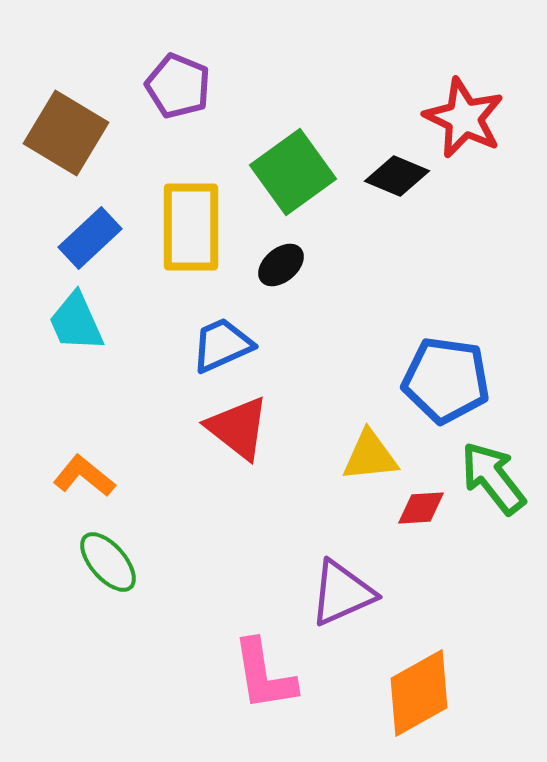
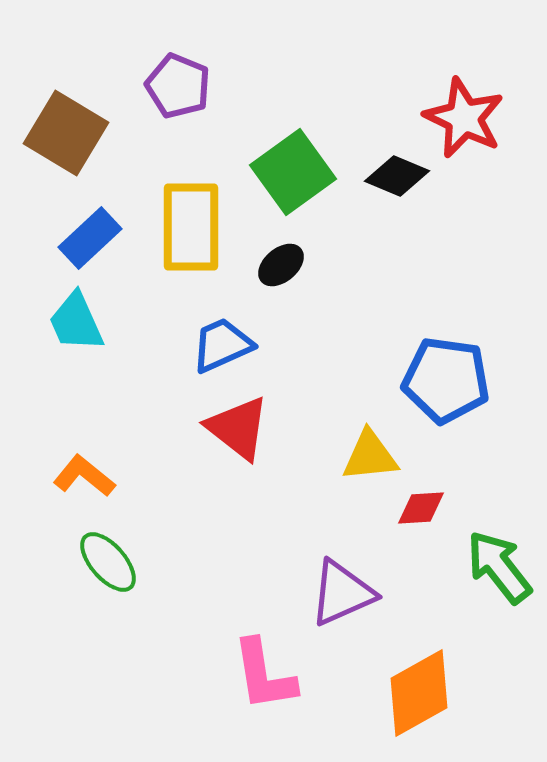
green arrow: moved 6 px right, 89 px down
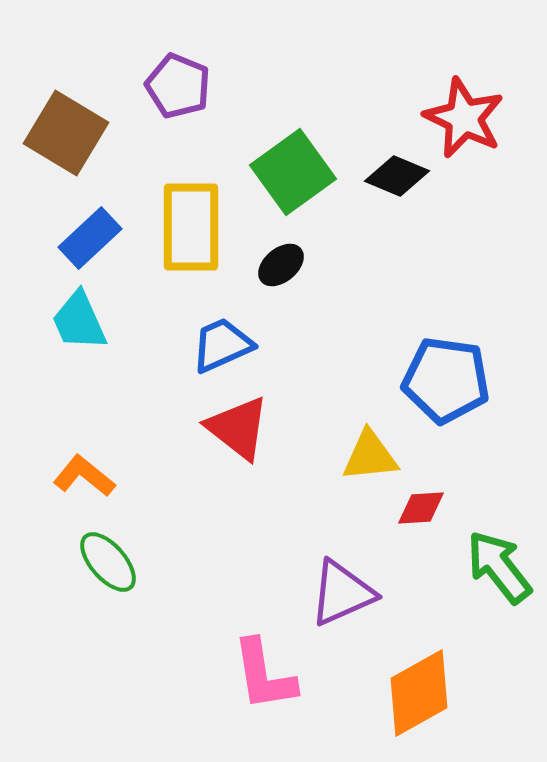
cyan trapezoid: moved 3 px right, 1 px up
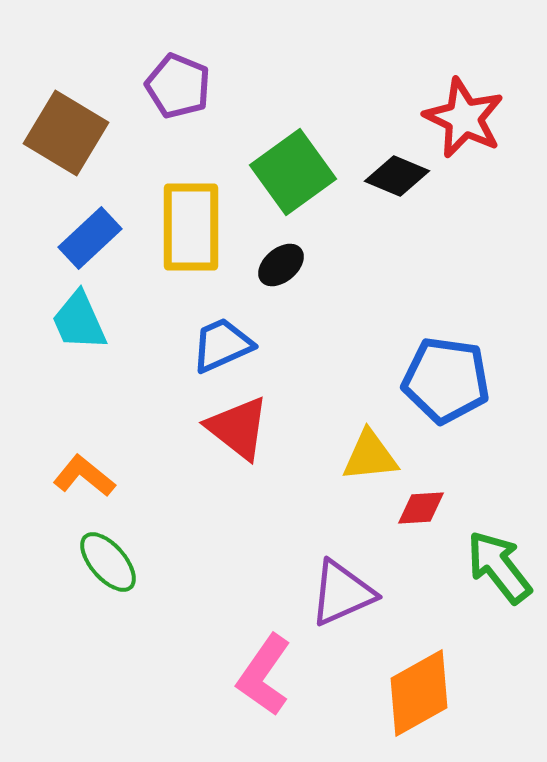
pink L-shape: rotated 44 degrees clockwise
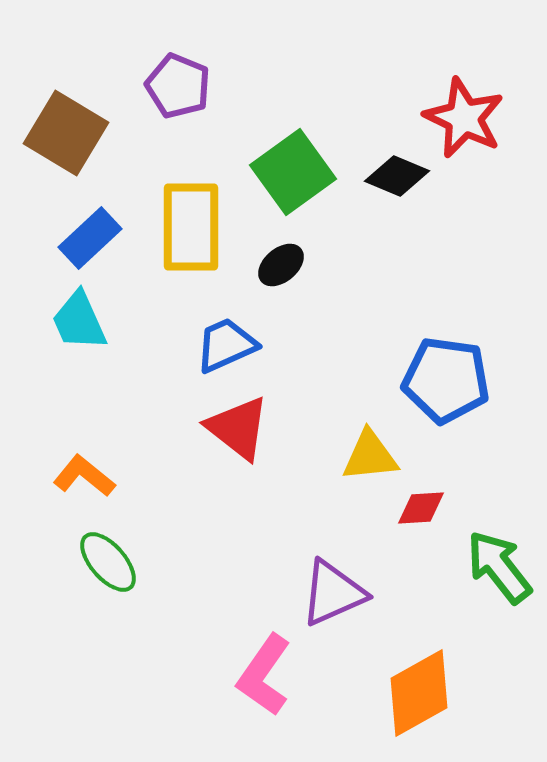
blue trapezoid: moved 4 px right
purple triangle: moved 9 px left
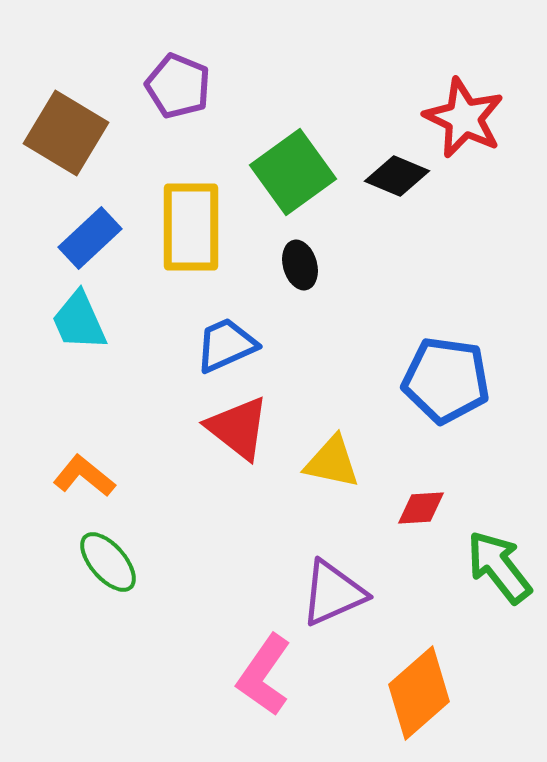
black ellipse: moved 19 px right; rotated 66 degrees counterclockwise
yellow triangle: moved 38 px left, 6 px down; rotated 18 degrees clockwise
orange diamond: rotated 12 degrees counterclockwise
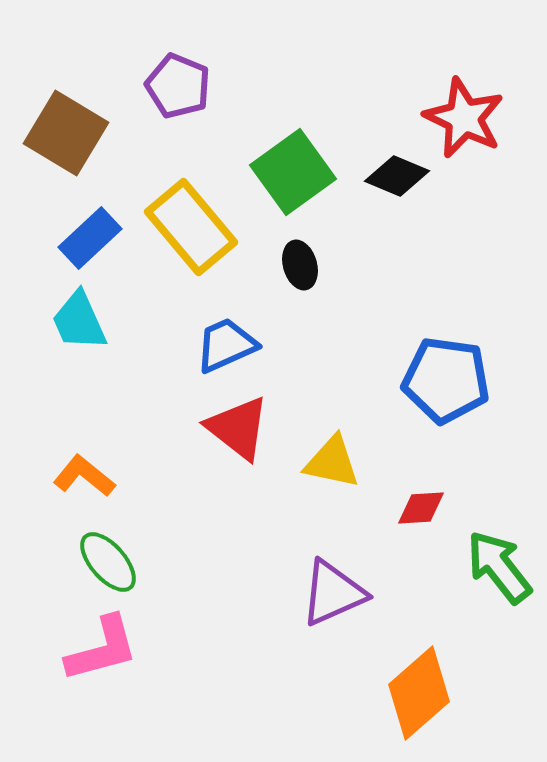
yellow rectangle: rotated 40 degrees counterclockwise
pink L-shape: moved 162 px left, 26 px up; rotated 140 degrees counterclockwise
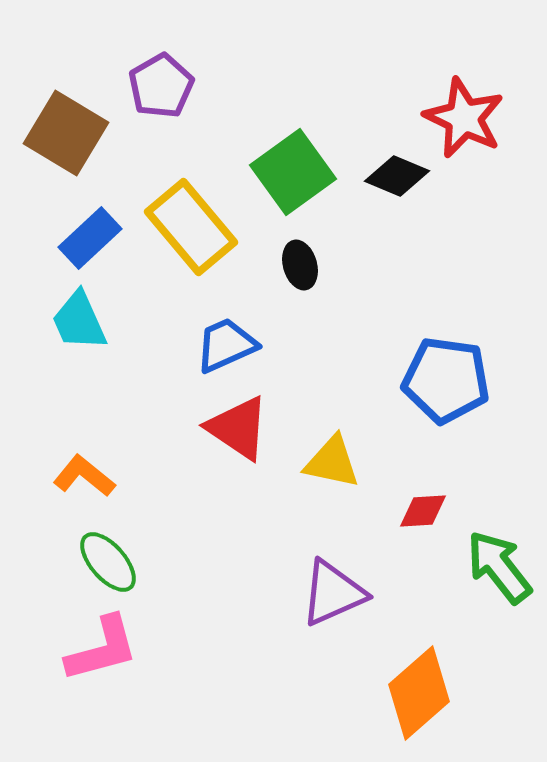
purple pentagon: moved 17 px left; rotated 20 degrees clockwise
red triangle: rotated 4 degrees counterclockwise
red diamond: moved 2 px right, 3 px down
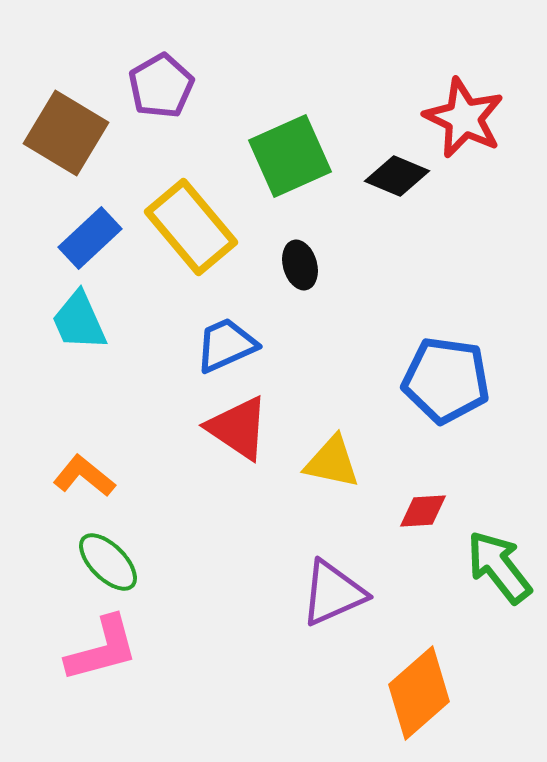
green square: moved 3 px left, 16 px up; rotated 12 degrees clockwise
green ellipse: rotated 4 degrees counterclockwise
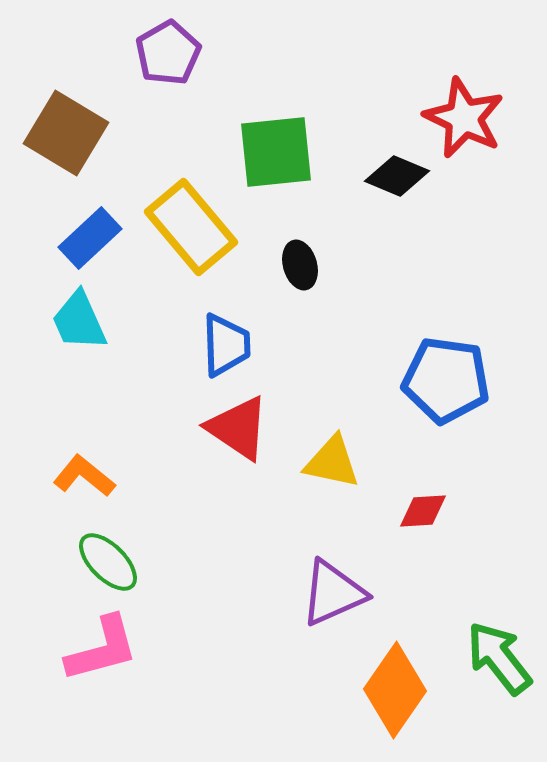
purple pentagon: moved 7 px right, 33 px up
green square: moved 14 px left, 4 px up; rotated 18 degrees clockwise
blue trapezoid: rotated 112 degrees clockwise
green arrow: moved 91 px down
orange diamond: moved 24 px left, 3 px up; rotated 14 degrees counterclockwise
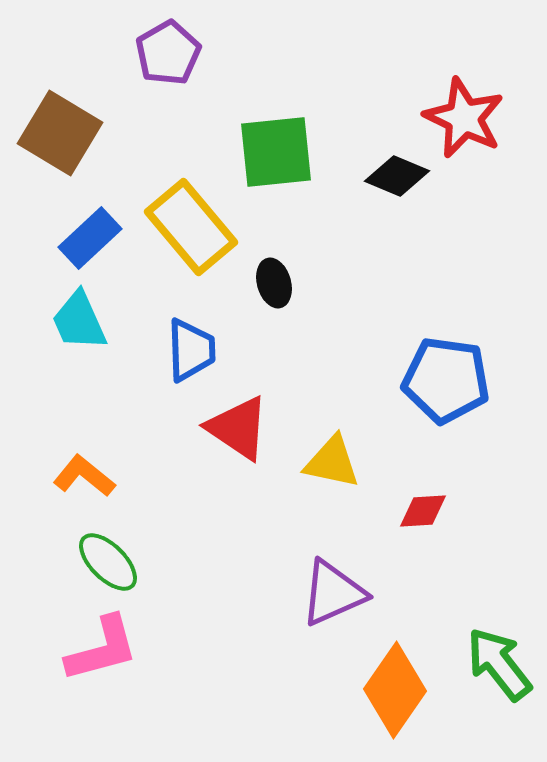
brown square: moved 6 px left
black ellipse: moved 26 px left, 18 px down
blue trapezoid: moved 35 px left, 5 px down
green arrow: moved 6 px down
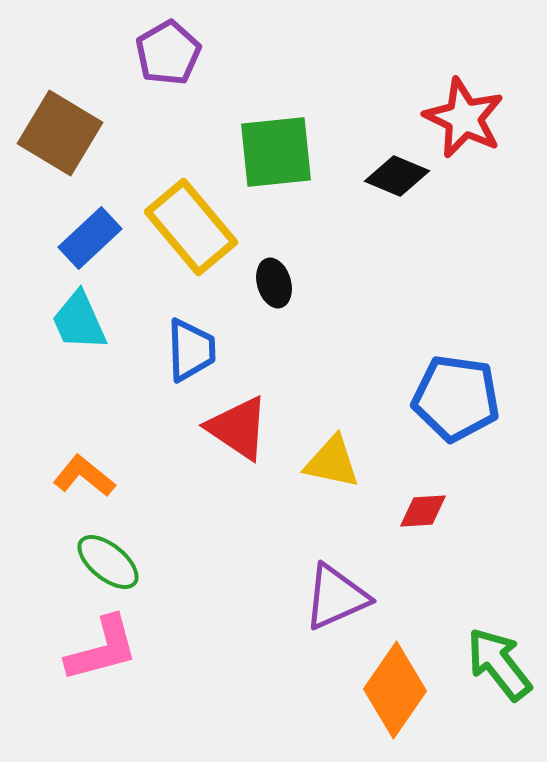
blue pentagon: moved 10 px right, 18 px down
green ellipse: rotated 6 degrees counterclockwise
purple triangle: moved 3 px right, 4 px down
